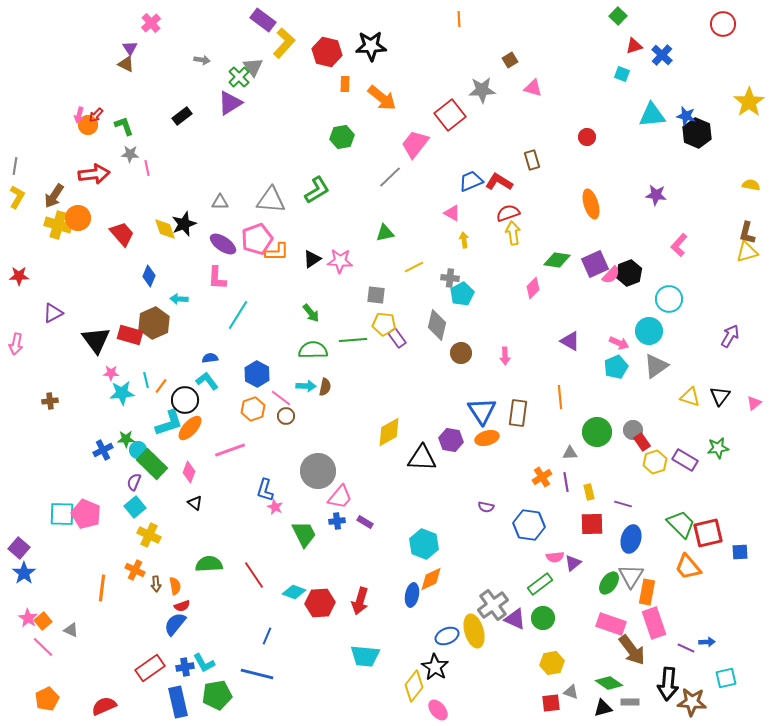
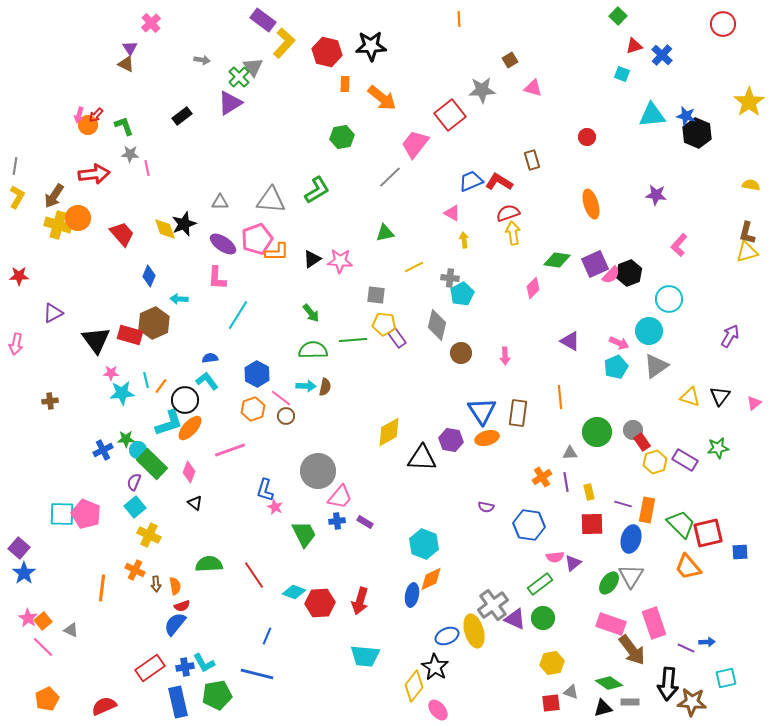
orange rectangle at (647, 592): moved 82 px up
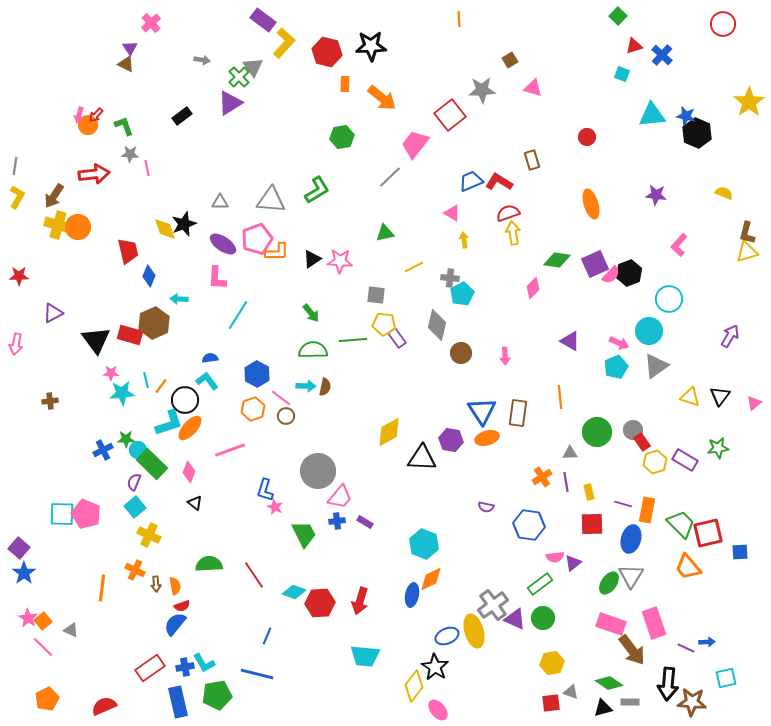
yellow semicircle at (751, 185): moved 27 px left, 8 px down; rotated 12 degrees clockwise
orange circle at (78, 218): moved 9 px down
red trapezoid at (122, 234): moved 6 px right, 17 px down; rotated 28 degrees clockwise
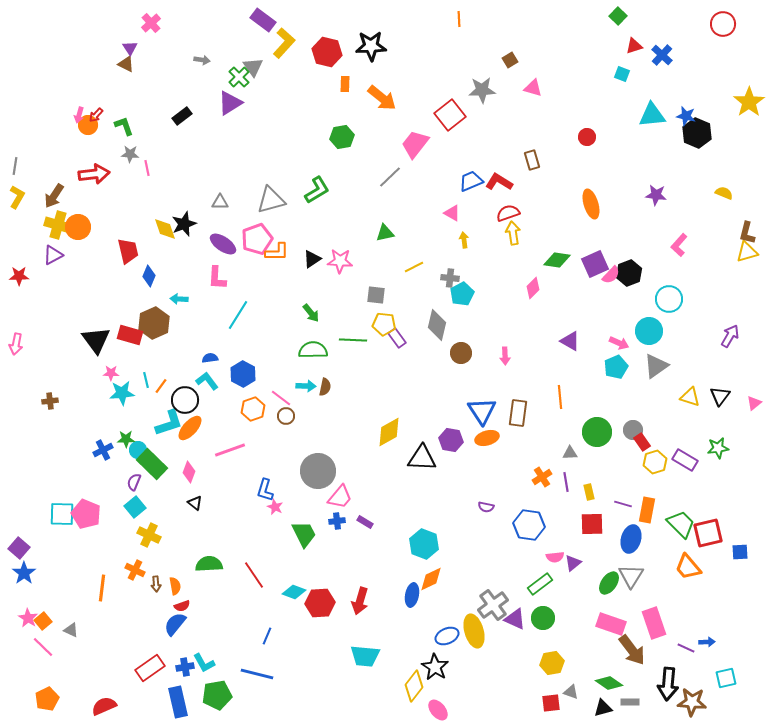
gray triangle at (271, 200): rotated 20 degrees counterclockwise
purple triangle at (53, 313): moved 58 px up
green line at (353, 340): rotated 8 degrees clockwise
blue hexagon at (257, 374): moved 14 px left
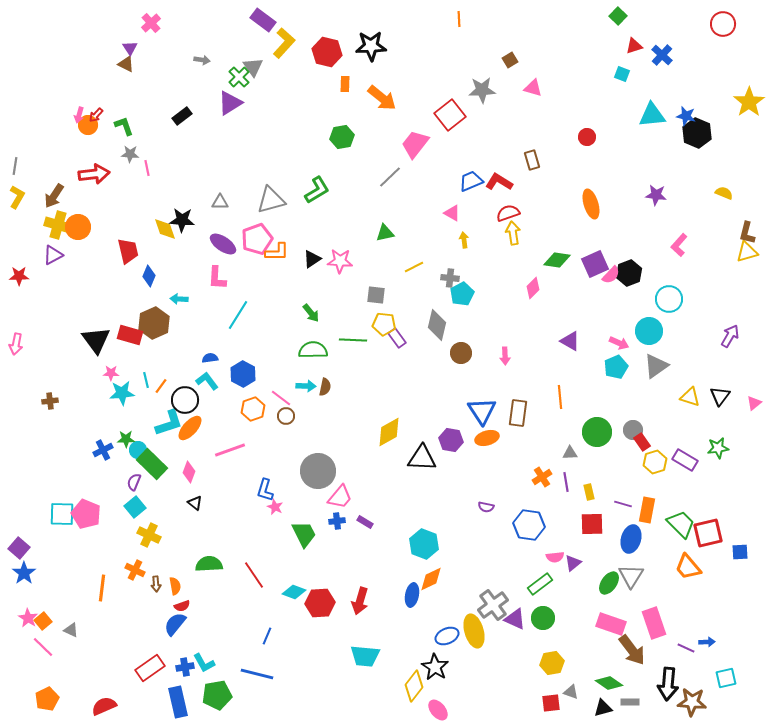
black star at (184, 224): moved 2 px left, 4 px up; rotated 25 degrees clockwise
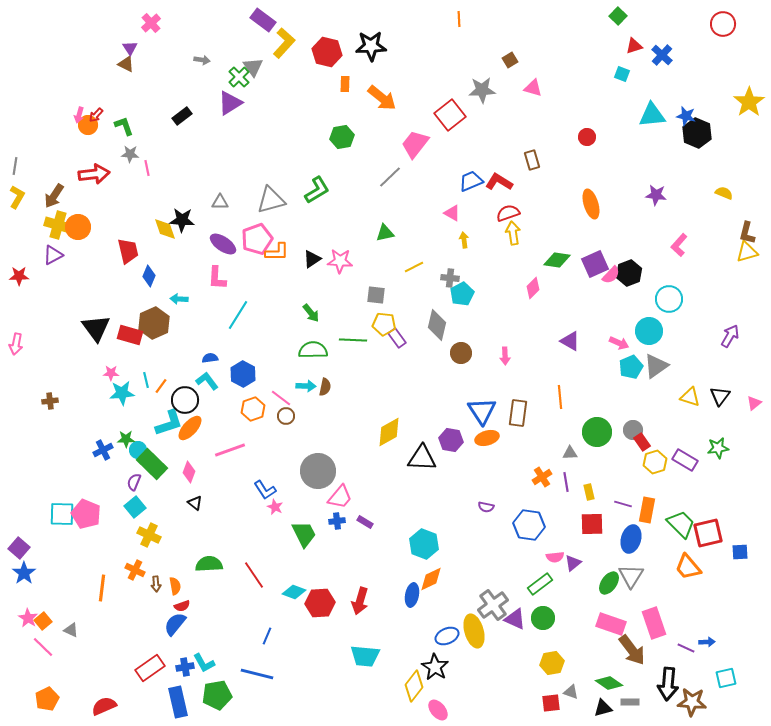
black triangle at (96, 340): moved 12 px up
cyan pentagon at (616, 367): moved 15 px right
blue L-shape at (265, 490): rotated 50 degrees counterclockwise
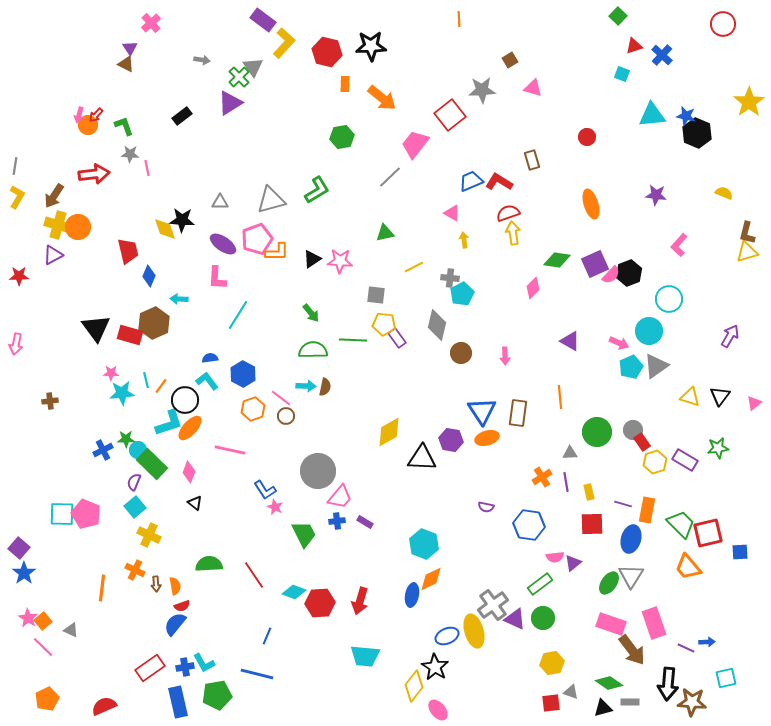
pink line at (230, 450): rotated 32 degrees clockwise
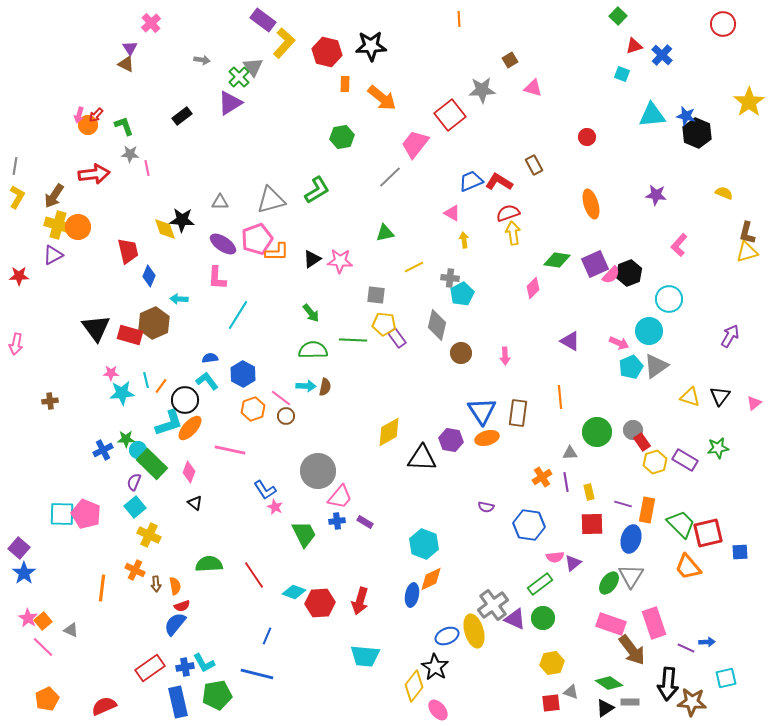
brown rectangle at (532, 160): moved 2 px right, 5 px down; rotated 12 degrees counterclockwise
black triangle at (603, 708): moved 2 px right; rotated 18 degrees counterclockwise
